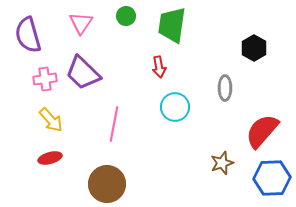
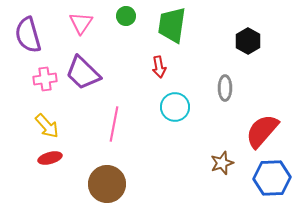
black hexagon: moved 6 px left, 7 px up
yellow arrow: moved 4 px left, 6 px down
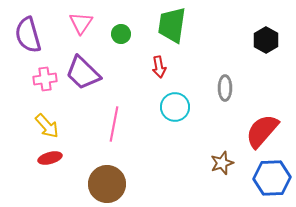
green circle: moved 5 px left, 18 px down
black hexagon: moved 18 px right, 1 px up
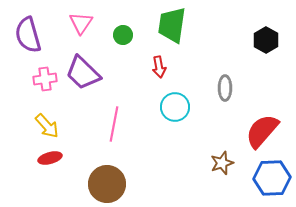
green circle: moved 2 px right, 1 px down
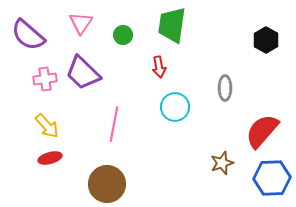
purple semicircle: rotated 33 degrees counterclockwise
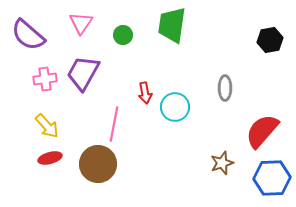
black hexagon: moved 4 px right; rotated 20 degrees clockwise
red arrow: moved 14 px left, 26 px down
purple trapezoid: rotated 75 degrees clockwise
brown circle: moved 9 px left, 20 px up
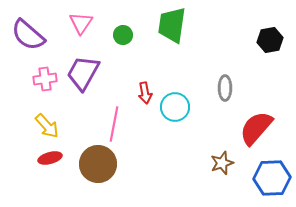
red semicircle: moved 6 px left, 3 px up
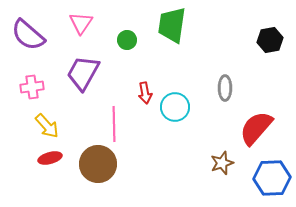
green circle: moved 4 px right, 5 px down
pink cross: moved 13 px left, 8 px down
pink line: rotated 12 degrees counterclockwise
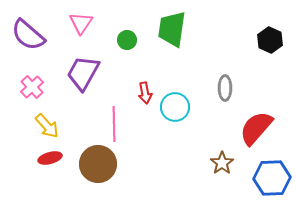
green trapezoid: moved 4 px down
black hexagon: rotated 25 degrees counterclockwise
pink cross: rotated 35 degrees counterclockwise
brown star: rotated 15 degrees counterclockwise
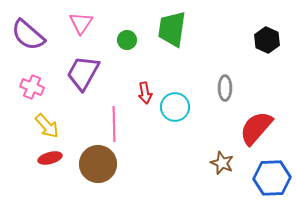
black hexagon: moved 3 px left
pink cross: rotated 25 degrees counterclockwise
brown star: rotated 15 degrees counterclockwise
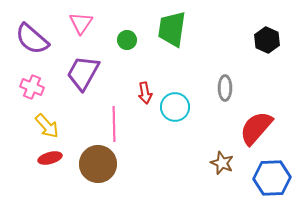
purple semicircle: moved 4 px right, 4 px down
